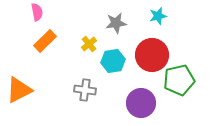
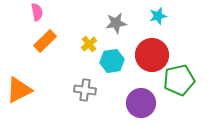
cyan hexagon: moved 1 px left
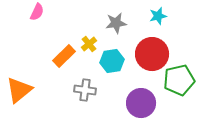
pink semicircle: rotated 36 degrees clockwise
orange rectangle: moved 19 px right, 15 px down
red circle: moved 1 px up
orange triangle: rotated 12 degrees counterclockwise
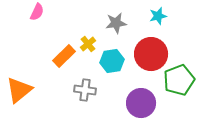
yellow cross: moved 1 px left
red circle: moved 1 px left
green pentagon: rotated 8 degrees counterclockwise
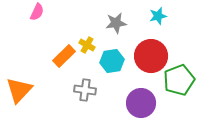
yellow cross: moved 1 px left, 1 px down; rotated 21 degrees counterclockwise
red circle: moved 2 px down
orange triangle: rotated 8 degrees counterclockwise
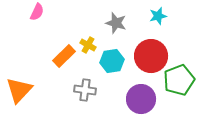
gray star: rotated 25 degrees clockwise
yellow cross: moved 1 px right
purple circle: moved 4 px up
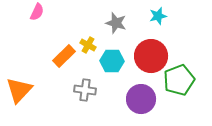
cyan hexagon: rotated 10 degrees clockwise
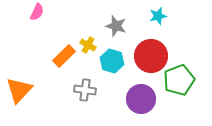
gray star: moved 3 px down
cyan hexagon: rotated 15 degrees clockwise
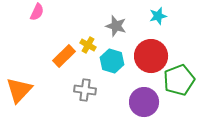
purple circle: moved 3 px right, 3 px down
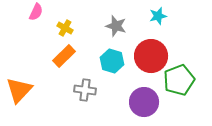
pink semicircle: moved 1 px left
yellow cross: moved 23 px left, 17 px up
